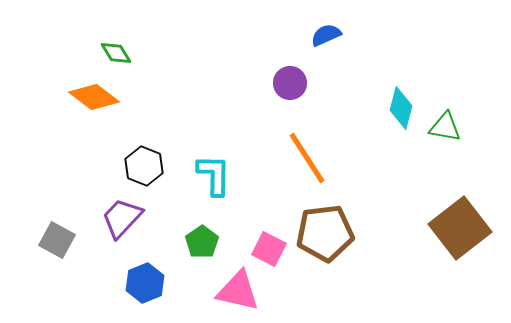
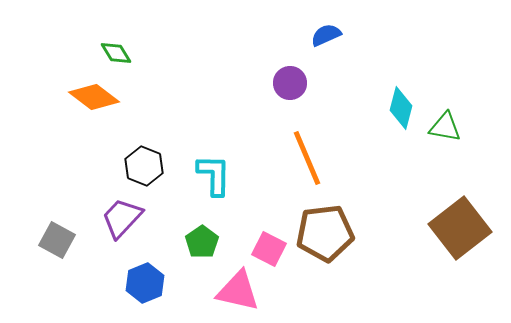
orange line: rotated 10 degrees clockwise
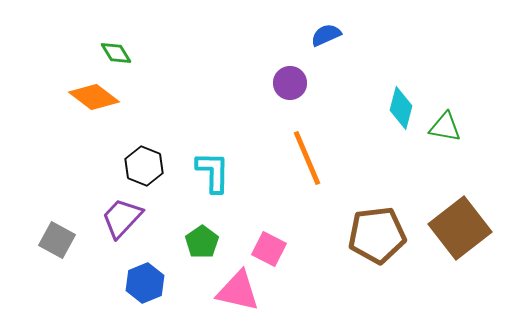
cyan L-shape: moved 1 px left, 3 px up
brown pentagon: moved 52 px right, 2 px down
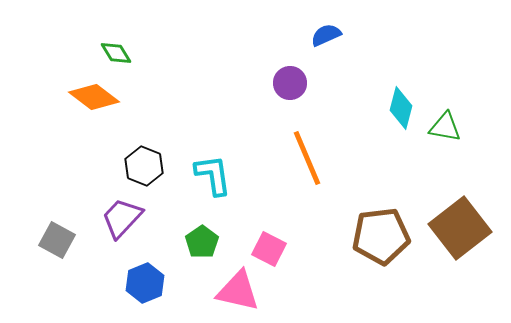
cyan L-shape: moved 3 px down; rotated 9 degrees counterclockwise
brown pentagon: moved 4 px right, 1 px down
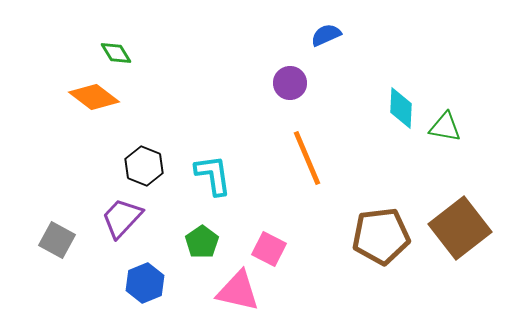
cyan diamond: rotated 12 degrees counterclockwise
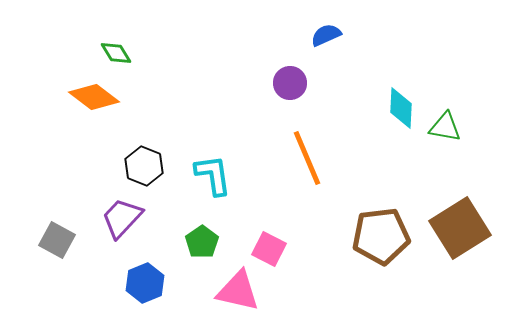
brown square: rotated 6 degrees clockwise
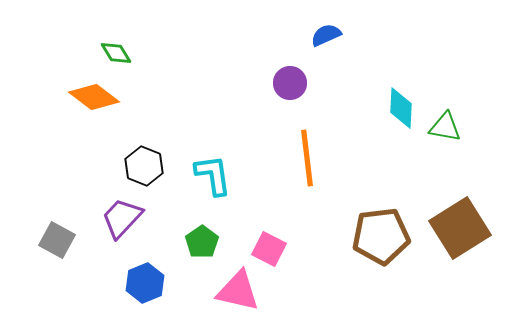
orange line: rotated 16 degrees clockwise
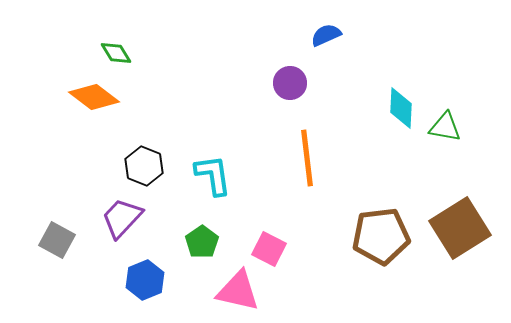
blue hexagon: moved 3 px up
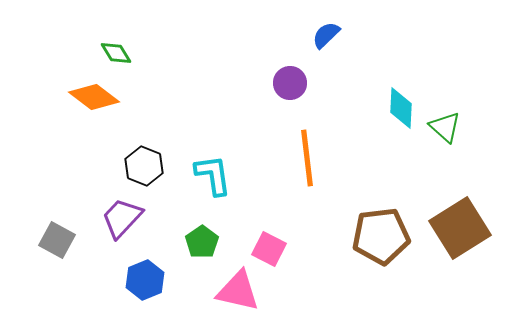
blue semicircle: rotated 20 degrees counterclockwise
green triangle: rotated 32 degrees clockwise
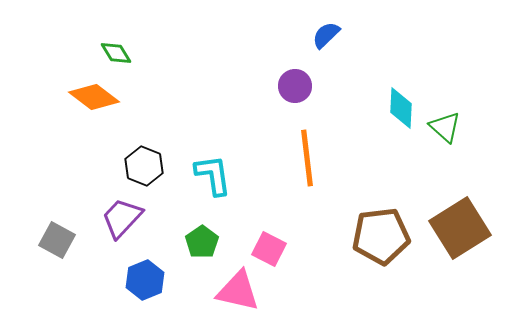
purple circle: moved 5 px right, 3 px down
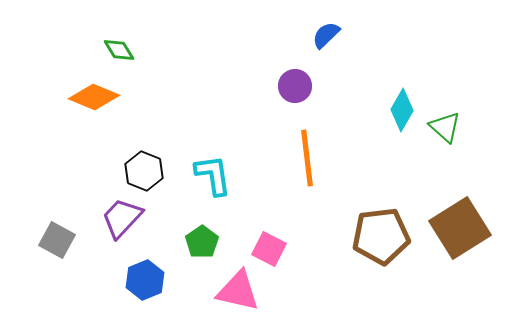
green diamond: moved 3 px right, 3 px up
orange diamond: rotated 15 degrees counterclockwise
cyan diamond: moved 1 px right, 2 px down; rotated 27 degrees clockwise
black hexagon: moved 5 px down
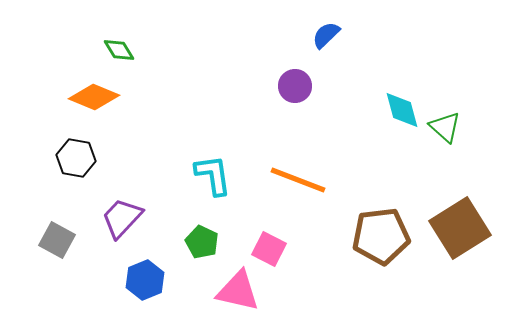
cyan diamond: rotated 45 degrees counterclockwise
orange line: moved 9 px left, 22 px down; rotated 62 degrees counterclockwise
black hexagon: moved 68 px left, 13 px up; rotated 12 degrees counterclockwise
green pentagon: rotated 12 degrees counterclockwise
